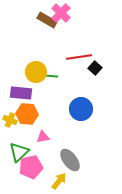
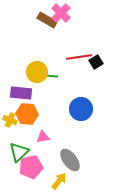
black square: moved 1 px right, 6 px up; rotated 16 degrees clockwise
yellow circle: moved 1 px right
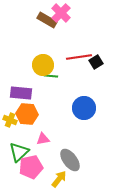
yellow circle: moved 6 px right, 7 px up
blue circle: moved 3 px right, 1 px up
pink triangle: moved 2 px down
yellow arrow: moved 2 px up
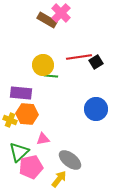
blue circle: moved 12 px right, 1 px down
gray ellipse: rotated 15 degrees counterclockwise
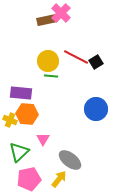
brown rectangle: rotated 42 degrees counterclockwise
red line: moved 3 px left; rotated 35 degrees clockwise
yellow circle: moved 5 px right, 4 px up
pink triangle: rotated 48 degrees counterclockwise
pink pentagon: moved 2 px left, 12 px down
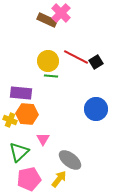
brown rectangle: rotated 36 degrees clockwise
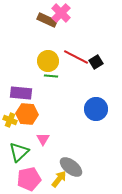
gray ellipse: moved 1 px right, 7 px down
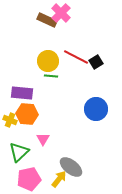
purple rectangle: moved 1 px right
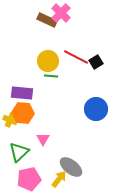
orange hexagon: moved 4 px left, 1 px up
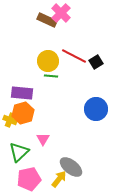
red line: moved 2 px left, 1 px up
orange hexagon: rotated 20 degrees counterclockwise
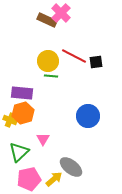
black square: rotated 24 degrees clockwise
blue circle: moved 8 px left, 7 px down
yellow arrow: moved 5 px left; rotated 12 degrees clockwise
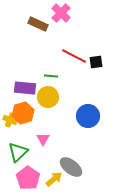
brown rectangle: moved 9 px left, 4 px down
yellow circle: moved 36 px down
purple rectangle: moved 3 px right, 5 px up
green triangle: moved 1 px left
pink pentagon: moved 1 px left, 1 px up; rotated 25 degrees counterclockwise
